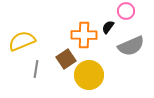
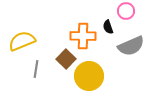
black semicircle: rotated 56 degrees counterclockwise
orange cross: moved 1 px left, 1 px down
brown square: rotated 12 degrees counterclockwise
yellow circle: moved 1 px down
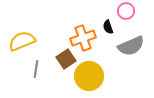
orange cross: moved 2 px down; rotated 20 degrees counterclockwise
brown square: rotated 12 degrees clockwise
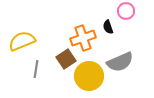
gray semicircle: moved 11 px left, 16 px down
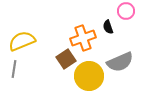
gray line: moved 22 px left
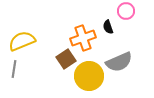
gray semicircle: moved 1 px left
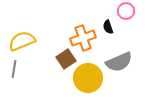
yellow circle: moved 1 px left, 2 px down
